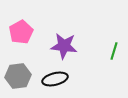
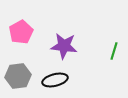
black ellipse: moved 1 px down
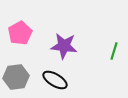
pink pentagon: moved 1 px left, 1 px down
gray hexagon: moved 2 px left, 1 px down
black ellipse: rotated 45 degrees clockwise
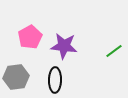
pink pentagon: moved 10 px right, 4 px down
green line: rotated 36 degrees clockwise
black ellipse: rotated 60 degrees clockwise
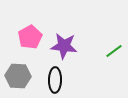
gray hexagon: moved 2 px right, 1 px up; rotated 10 degrees clockwise
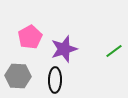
purple star: moved 3 px down; rotated 24 degrees counterclockwise
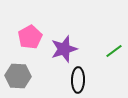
black ellipse: moved 23 px right
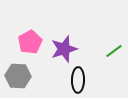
pink pentagon: moved 5 px down
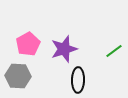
pink pentagon: moved 2 px left, 2 px down
